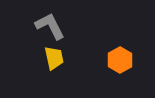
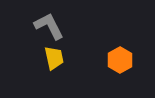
gray L-shape: moved 1 px left
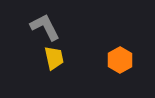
gray L-shape: moved 4 px left, 1 px down
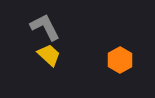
yellow trapezoid: moved 5 px left, 3 px up; rotated 35 degrees counterclockwise
